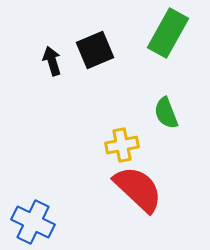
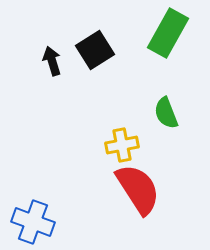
black square: rotated 9 degrees counterclockwise
red semicircle: rotated 14 degrees clockwise
blue cross: rotated 6 degrees counterclockwise
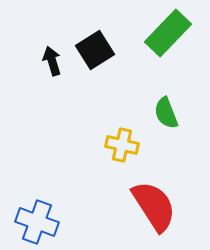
green rectangle: rotated 15 degrees clockwise
yellow cross: rotated 24 degrees clockwise
red semicircle: moved 16 px right, 17 px down
blue cross: moved 4 px right
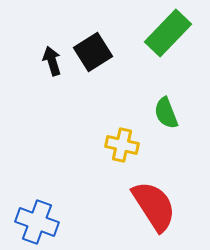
black square: moved 2 px left, 2 px down
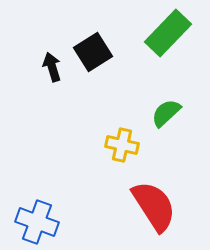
black arrow: moved 6 px down
green semicircle: rotated 68 degrees clockwise
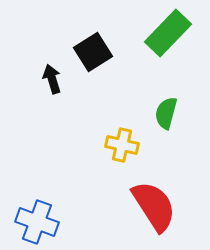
black arrow: moved 12 px down
green semicircle: rotated 32 degrees counterclockwise
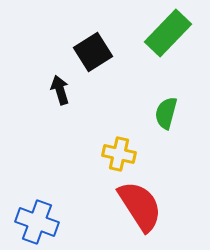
black arrow: moved 8 px right, 11 px down
yellow cross: moved 3 px left, 9 px down
red semicircle: moved 14 px left
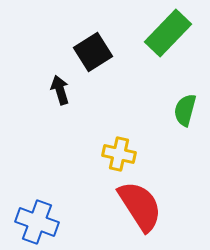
green semicircle: moved 19 px right, 3 px up
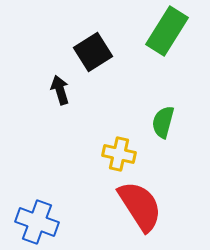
green rectangle: moved 1 px left, 2 px up; rotated 12 degrees counterclockwise
green semicircle: moved 22 px left, 12 px down
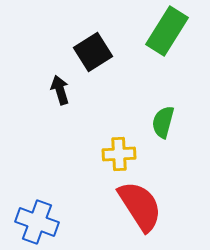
yellow cross: rotated 16 degrees counterclockwise
